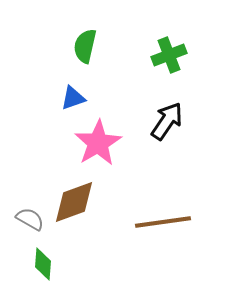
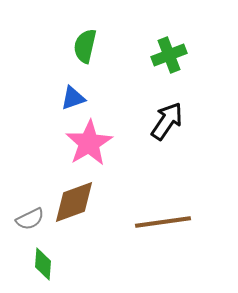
pink star: moved 9 px left
gray semicircle: rotated 124 degrees clockwise
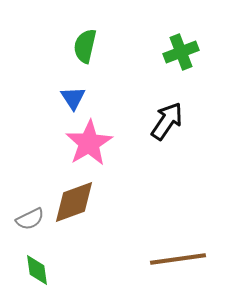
green cross: moved 12 px right, 3 px up
blue triangle: rotated 44 degrees counterclockwise
brown line: moved 15 px right, 37 px down
green diamond: moved 6 px left, 6 px down; rotated 12 degrees counterclockwise
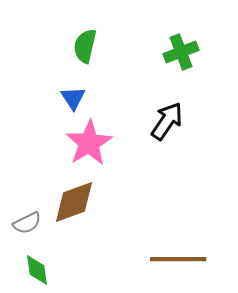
gray semicircle: moved 3 px left, 4 px down
brown line: rotated 8 degrees clockwise
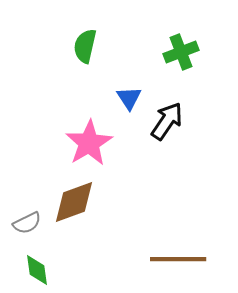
blue triangle: moved 56 px right
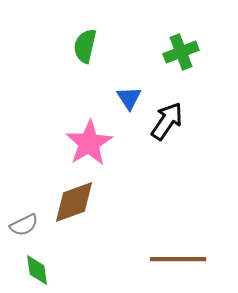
gray semicircle: moved 3 px left, 2 px down
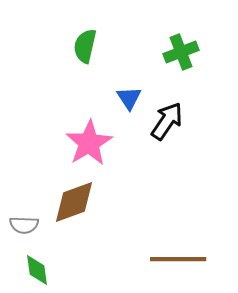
gray semicircle: rotated 28 degrees clockwise
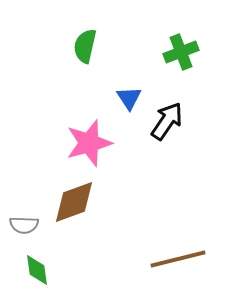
pink star: rotated 15 degrees clockwise
brown line: rotated 14 degrees counterclockwise
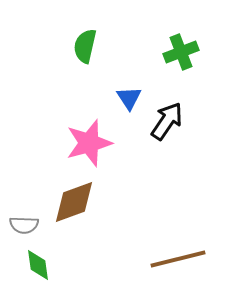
green diamond: moved 1 px right, 5 px up
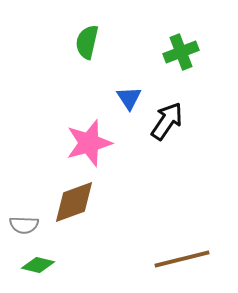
green semicircle: moved 2 px right, 4 px up
brown line: moved 4 px right
green diamond: rotated 68 degrees counterclockwise
